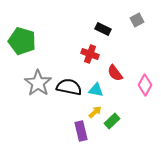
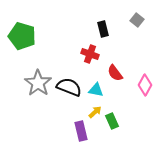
gray square: rotated 24 degrees counterclockwise
black rectangle: rotated 49 degrees clockwise
green pentagon: moved 5 px up
black semicircle: rotated 10 degrees clockwise
green rectangle: rotated 70 degrees counterclockwise
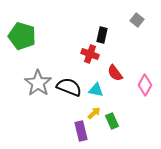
black rectangle: moved 1 px left, 6 px down; rotated 28 degrees clockwise
yellow arrow: moved 1 px left, 1 px down
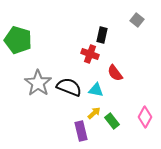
green pentagon: moved 4 px left, 4 px down
pink diamond: moved 32 px down
green rectangle: rotated 14 degrees counterclockwise
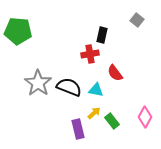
green pentagon: moved 9 px up; rotated 12 degrees counterclockwise
red cross: rotated 30 degrees counterclockwise
purple rectangle: moved 3 px left, 2 px up
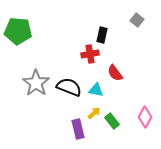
gray star: moved 2 px left
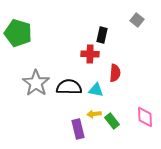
green pentagon: moved 2 px down; rotated 12 degrees clockwise
red cross: rotated 12 degrees clockwise
red semicircle: rotated 138 degrees counterclockwise
black semicircle: rotated 20 degrees counterclockwise
yellow arrow: moved 1 px down; rotated 144 degrees counterclockwise
pink diamond: rotated 30 degrees counterclockwise
